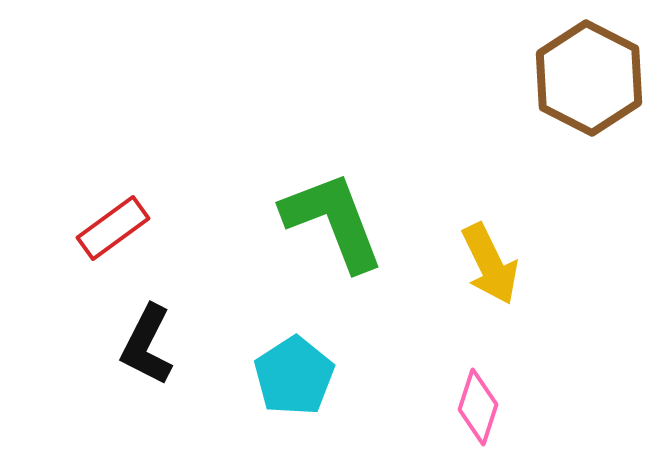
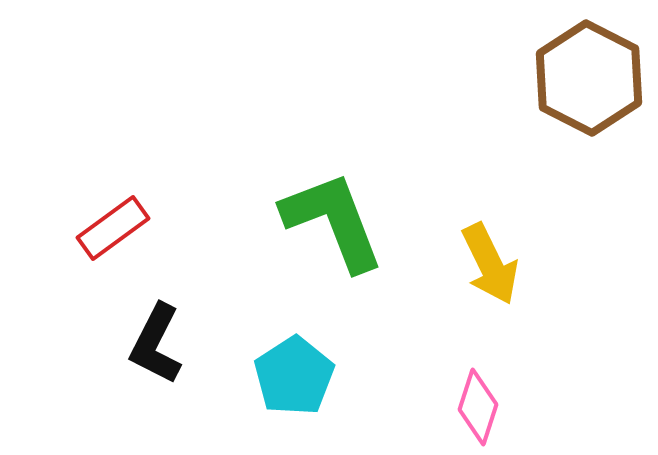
black L-shape: moved 9 px right, 1 px up
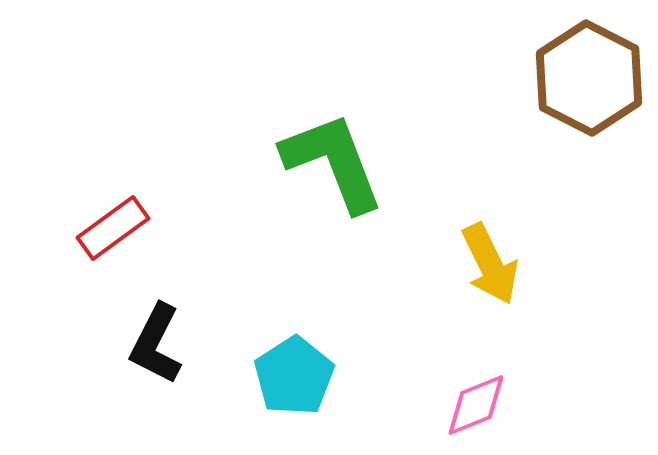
green L-shape: moved 59 px up
pink diamond: moved 2 px left, 2 px up; rotated 50 degrees clockwise
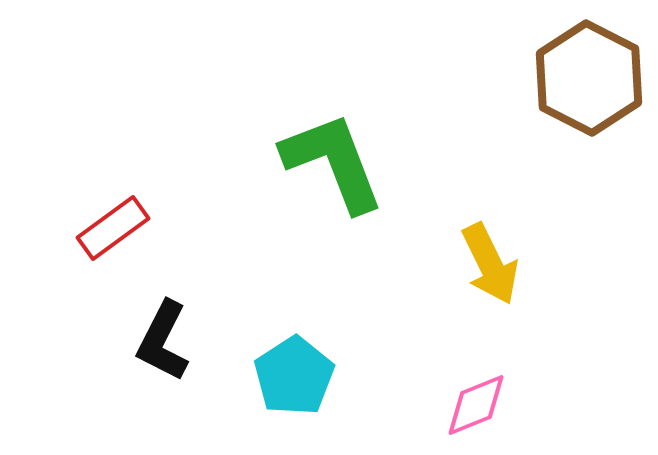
black L-shape: moved 7 px right, 3 px up
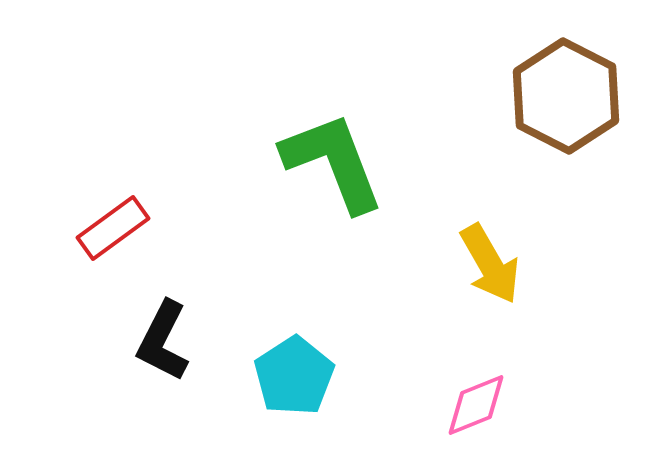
brown hexagon: moved 23 px left, 18 px down
yellow arrow: rotated 4 degrees counterclockwise
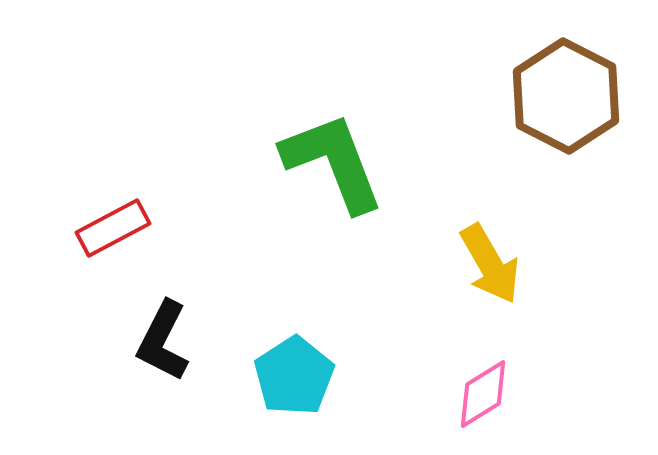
red rectangle: rotated 8 degrees clockwise
pink diamond: moved 7 px right, 11 px up; rotated 10 degrees counterclockwise
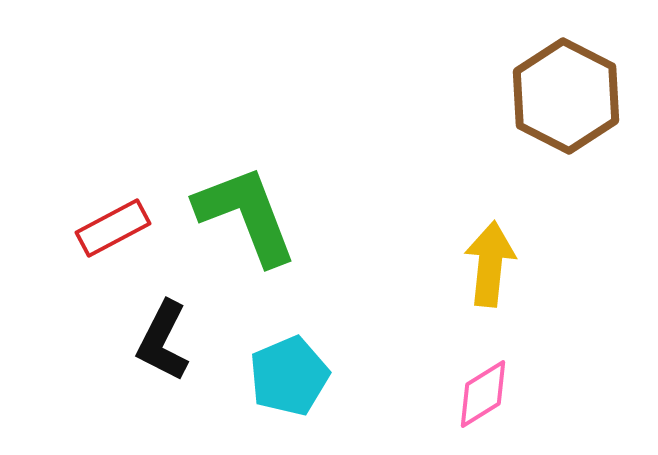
green L-shape: moved 87 px left, 53 px down
yellow arrow: rotated 144 degrees counterclockwise
cyan pentagon: moved 5 px left; rotated 10 degrees clockwise
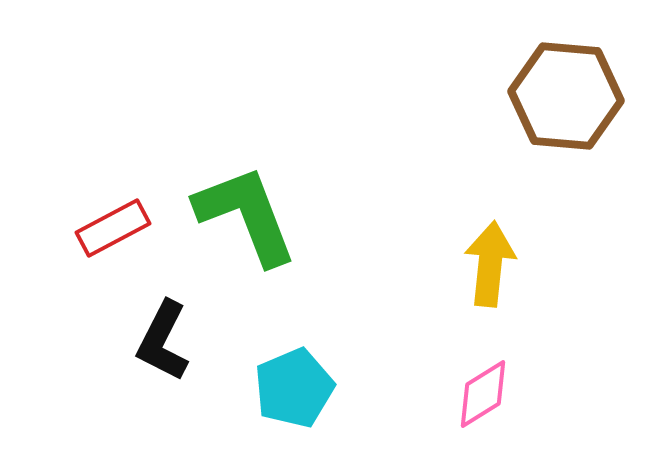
brown hexagon: rotated 22 degrees counterclockwise
cyan pentagon: moved 5 px right, 12 px down
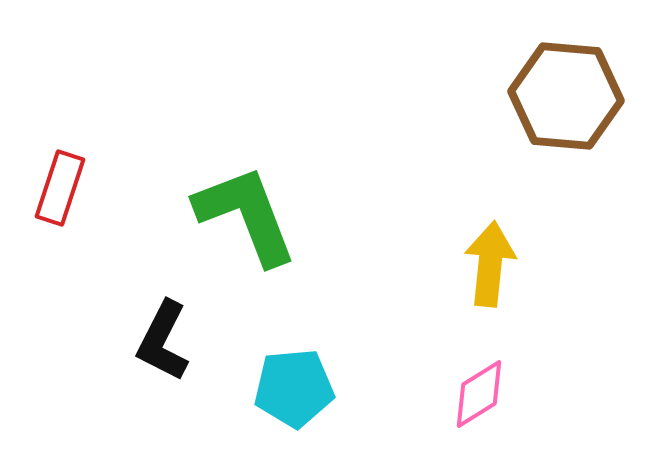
red rectangle: moved 53 px left, 40 px up; rotated 44 degrees counterclockwise
cyan pentagon: rotated 18 degrees clockwise
pink diamond: moved 4 px left
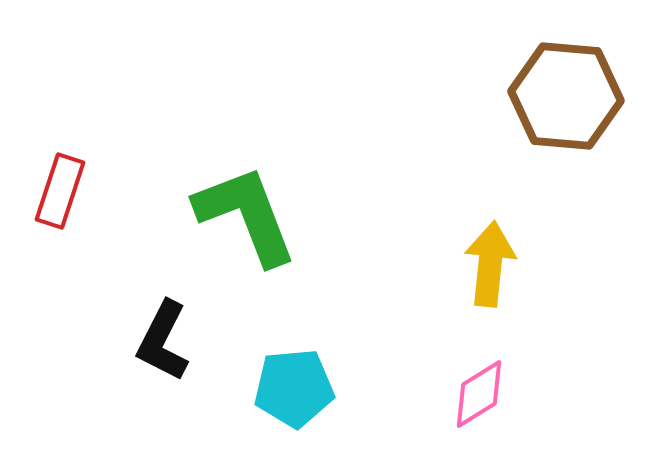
red rectangle: moved 3 px down
